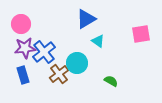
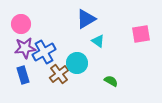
blue cross: rotated 10 degrees clockwise
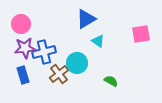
blue cross: rotated 15 degrees clockwise
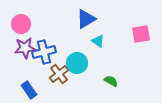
blue rectangle: moved 6 px right, 15 px down; rotated 18 degrees counterclockwise
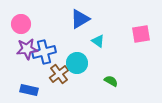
blue triangle: moved 6 px left
purple star: moved 2 px right, 1 px down
blue rectangle: rotated 42 degrees counterclockwise
